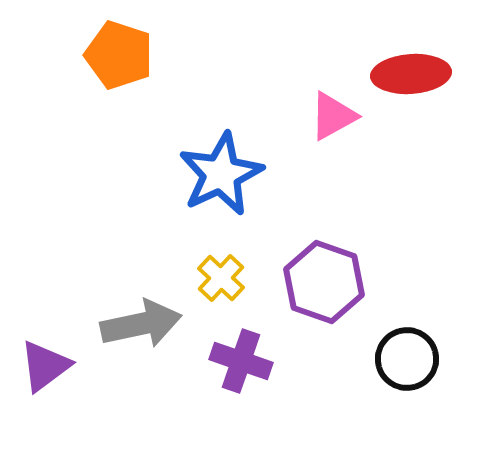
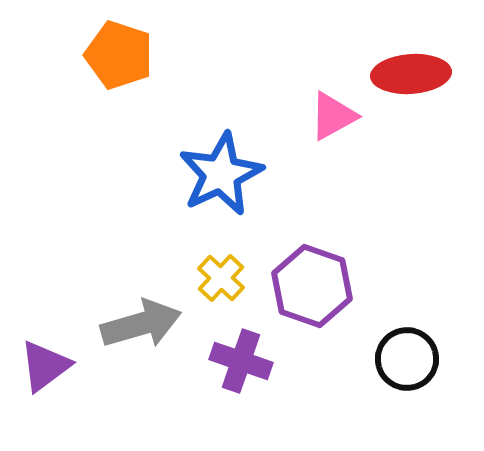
purple hexagon: moved 12 px left, 4 px down
gray arrow: rotated 4 degrees counterclockwise
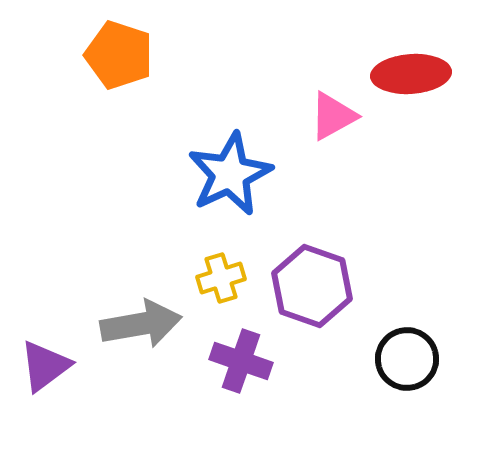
blue star: moved 9 px right
yellow cross: rotated 30 degrees clockwise
gray arrow: rotated 6 degrees clockwise
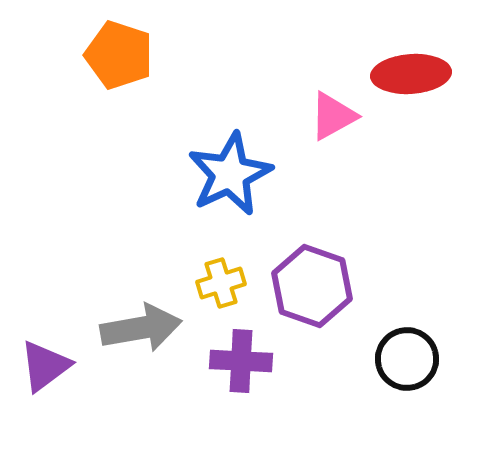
yellow cross: moved 5 px down
gray arrow: moved 4 px down
purple cross: rotated 16 degrees counterclockwise
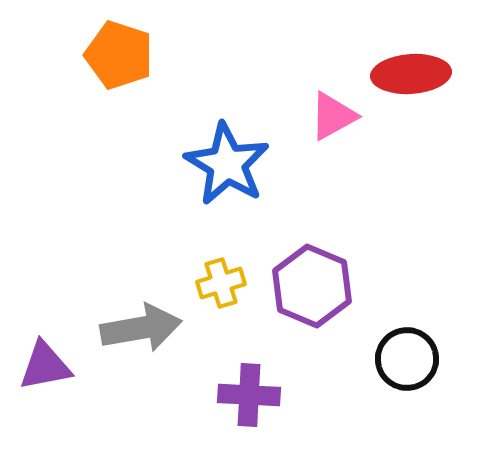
blue star: moved 3 px left, 10 px up; rotated 16 degrees counterclockwise
purple hexagon: rotated 4 degrees clockwise
purple cross: moved 8 px right, 34 px down
purple triangle: rotated 26 degrees clockwise
